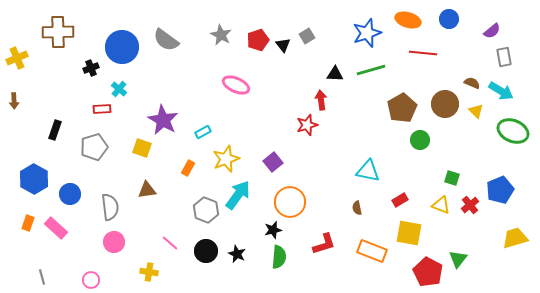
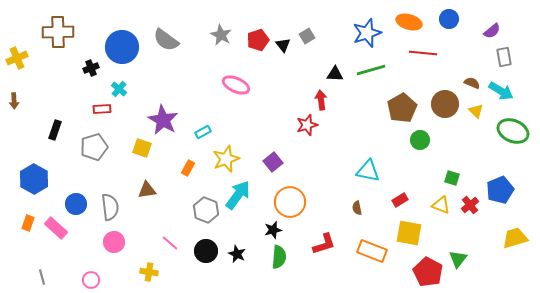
orange ellipse at (408, 20): moved 1 px right, 2 px down
blue circle at (70, 194): moved 6 px right, 10 px down
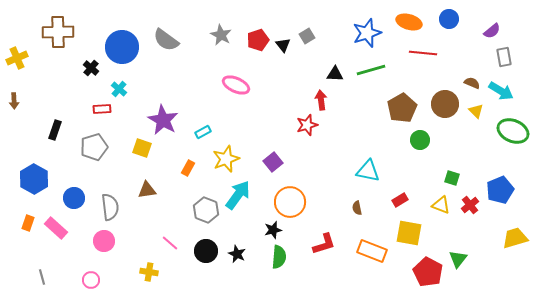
black cross at (91, 68): rotated 28 degrees counterclockwise
blue circle at (76, 204): moved 2 px left, 6 px up
pink circle at (114, 242): moved 10 px left, 1 px up
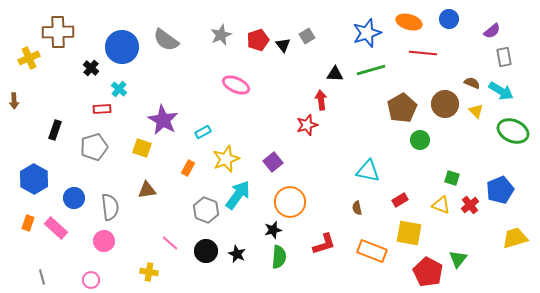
gray star at (221, 35): rotated 20 degrees clockwise
yellow cross at (17, 58): moved 12 px right
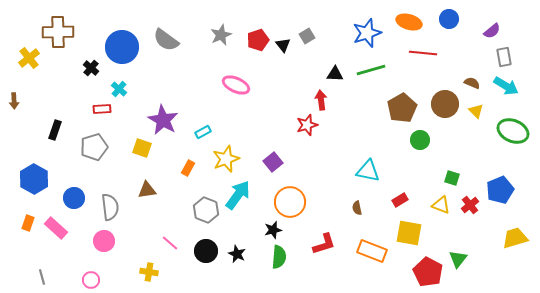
yellow cross at (29, 58): rotated 15 degrees counterclockwise
cyan arrow at (501, 91): moved 5 px right, 5 px up
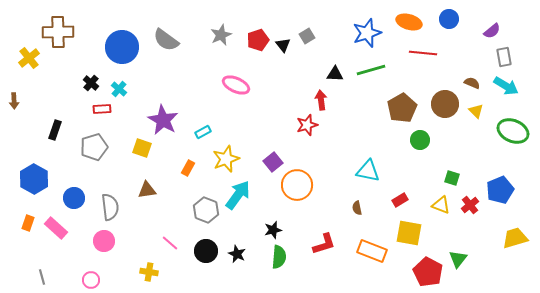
black cross at (91, 68): moved 15 px down
orange circle at (290, 202): moved 7 px right, 17 px up
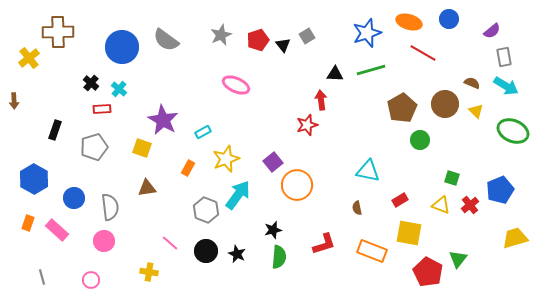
red line at (423, 53): rotated 24 degrees clockwise
brown triangle at (147, 190): moved 2 px up
pink rectangle at (56, 228): moved 1 px right, 2 px down
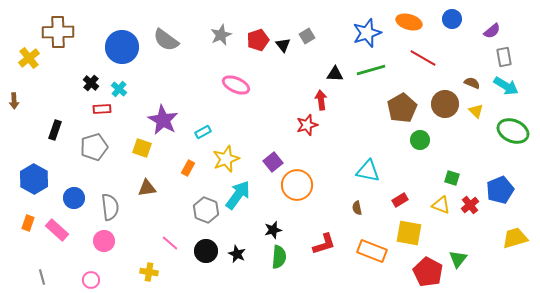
blue circle at (449, 19): moved 3 px right
red line at (423, 53): moved 5 px down
